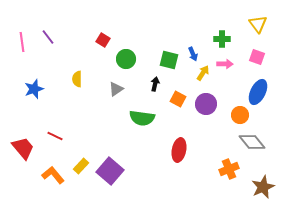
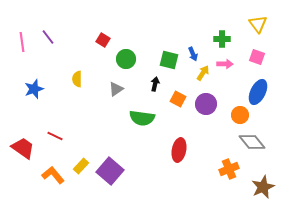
red trapezoid: rotated 15 degrees counterclockwise
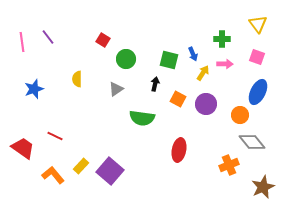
orange cross: moved 4 px up
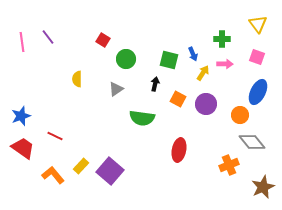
blue star: moved 13 px left, 27 px down
